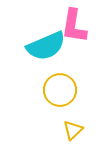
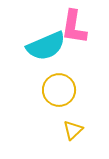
pink L-shape: moved 1 px down
yellow circle: moved 1 px left
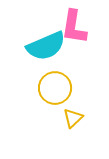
yellow circle: moved 4 px left, 2 px up
yellow triangle: moved 12 px up
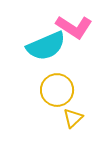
pink L-shape: rotated 66 degrees counterclockwise
yellow circle: moved 2 px right, 2 px down
